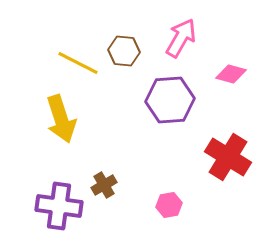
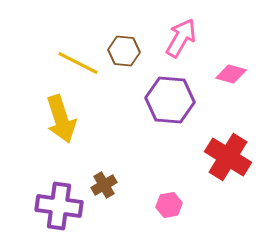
purple hexagon: rotated 9 degrees clockwise
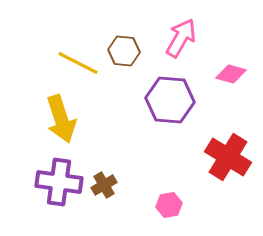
purple cross: moved 24 px up
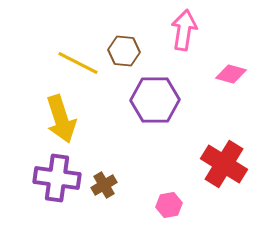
pink arrow: moved 3 px right, 8 px up; rotated 21 degrees counterclockwise
purple hexagon: moved 15 px left; rotated 6 degrees counterclockwise
red cross: moved 4 px left, 7 px down
purple cross: moved 2 px left, 4 px up
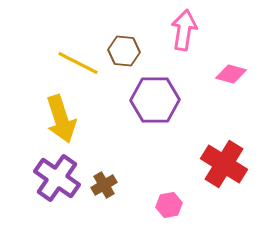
purple cross: rotated 27 degrees clockwise
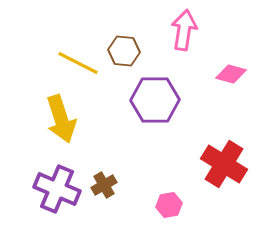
purple cross: moved 11 px down; rotated 12 degrees counterclockwise
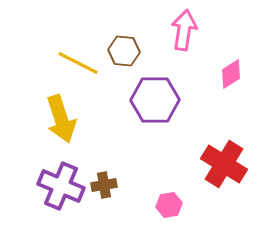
pink diamond: rotated 48 degrees counterclockwise
brown cross: rotated 20 degrees clockwise
purple cross: moved 4 px right, 3 px up
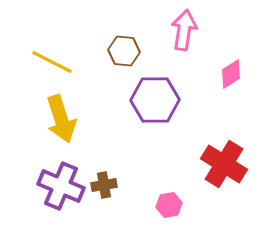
yellow line: moved 26 px left, 1 px up
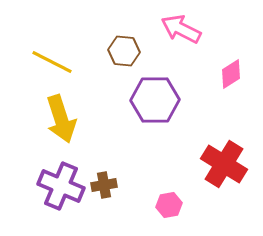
pink arrow: moved 3 px left, 1 px up; rotated 72 degrees counterclockwise
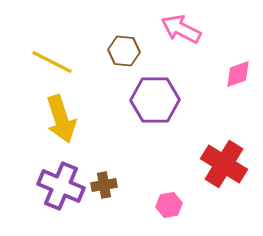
pink diamond: moved 7 px right; rotated 12 degrees clockwise
